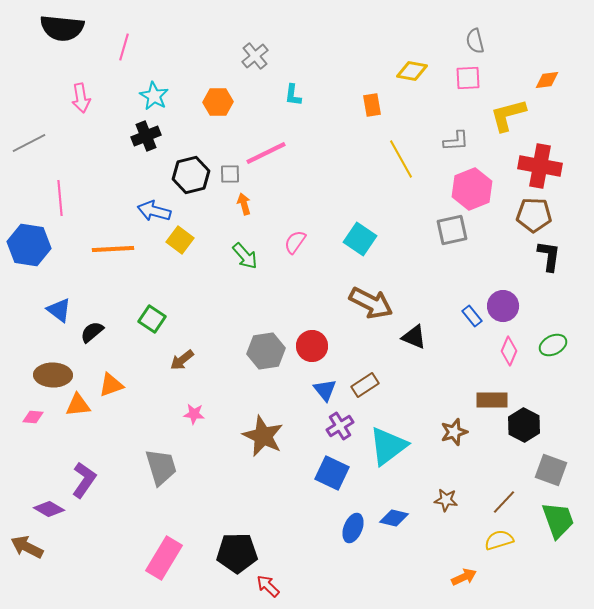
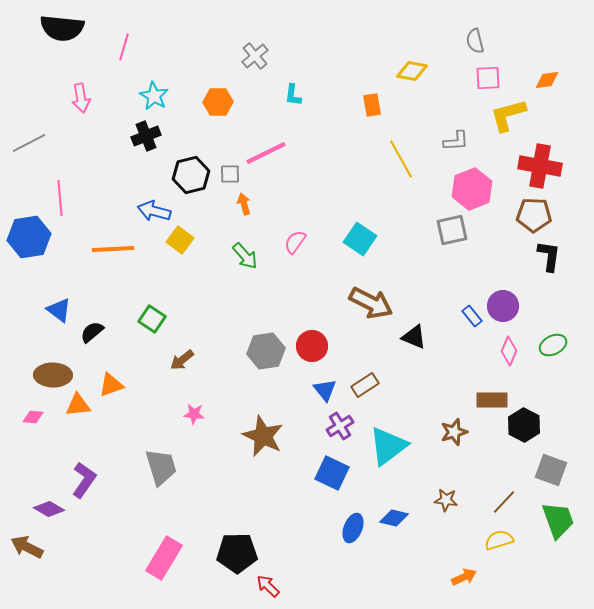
pink square at (468, 78): moved 20 px right
blue hexagon at (29, 245): moved 8 px up; rotated 18 degrees counterclockwise
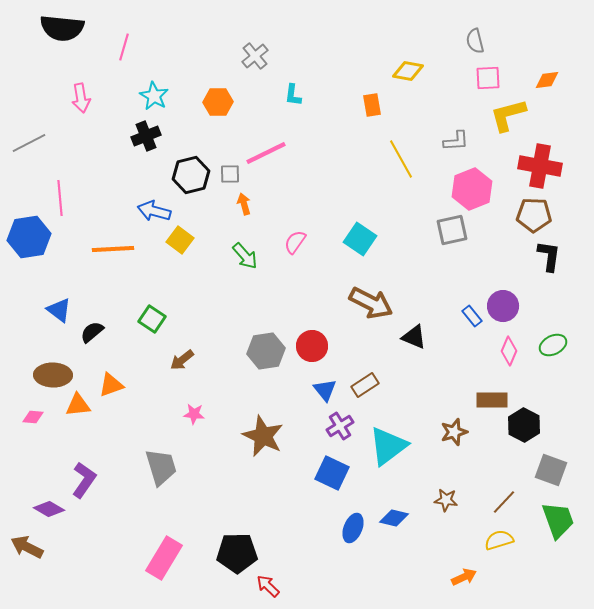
yellow diamond at (412, 71): moved 4 px left
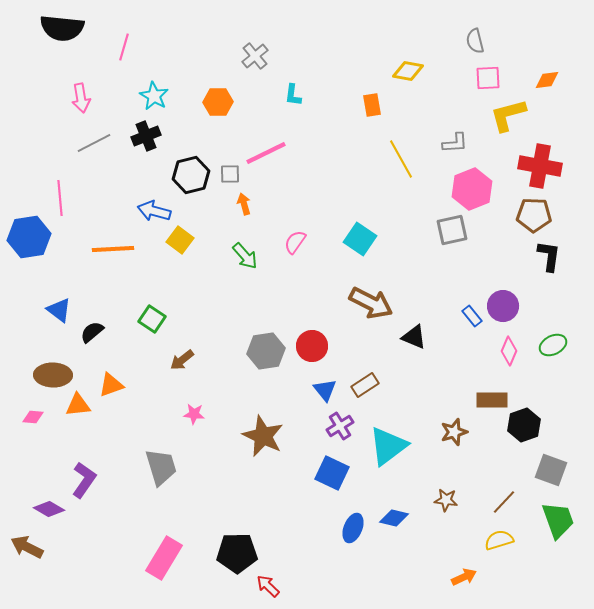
gray L-shape at (456, 141): moved 1 px left, 2 px down
gray line at (29, 143): moved 65 px right
black hexagon at (524, 425): rotated 12 degrees clockwise
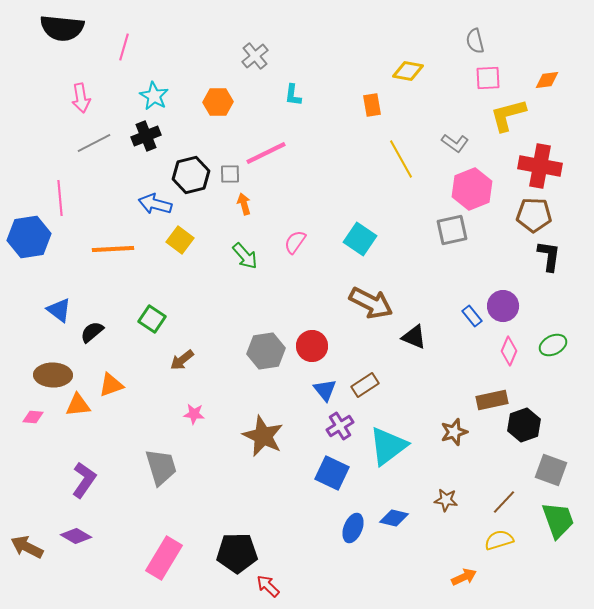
gray L-shape at (455, 143): rotated 40 degrees clockwise
blue arrow at (154, 211): moved 1 px right, 7 px up
brown rectangle at (492, 400): rotated 12 degrees counterclockwise
purple diamond at (49, 509): moved 27 px right, 27 px down
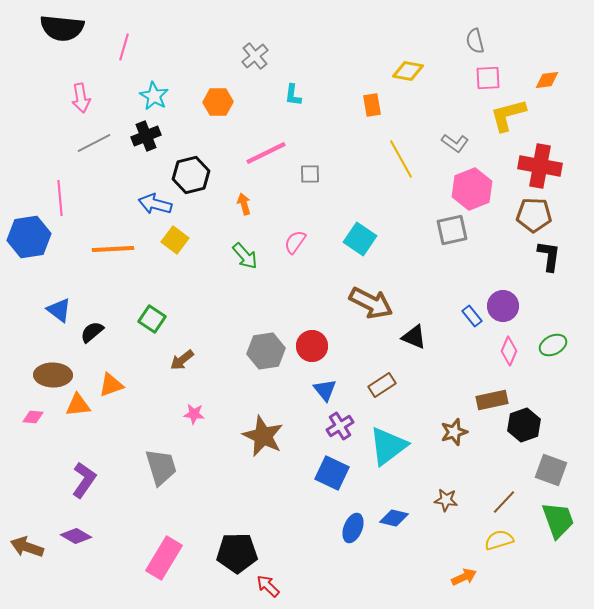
gray square at (230, 174): moved 80 px right
yellow square at (180, 240): moved 5 px left
brown rectangle at (365, 385): moved 17 px right
brown arrow at (27, 547): rotated 8 degrees counterclockwise
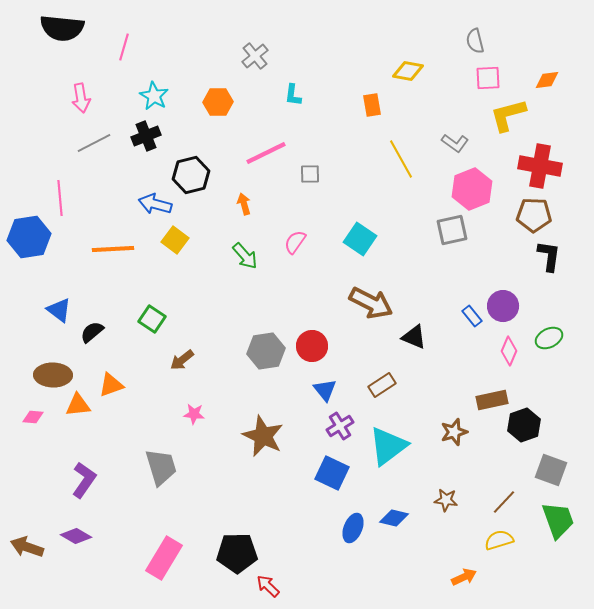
green ellipse at (553, 345): moved 4 px left, 7 px up
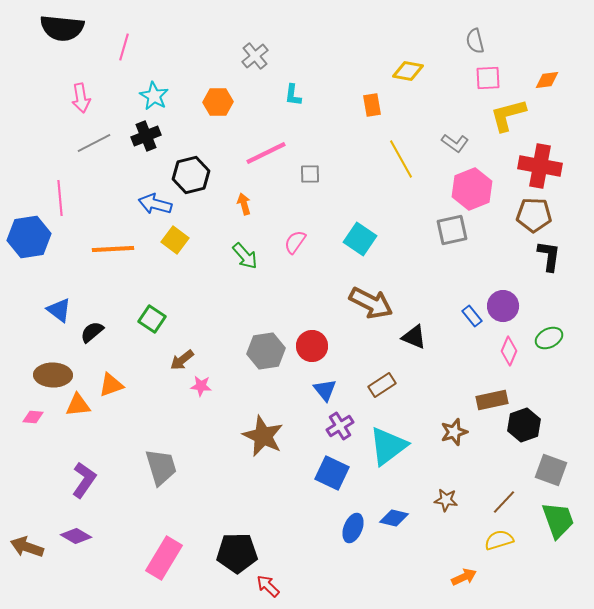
pink star at (194, 414): moved 7 px right, 28 px up
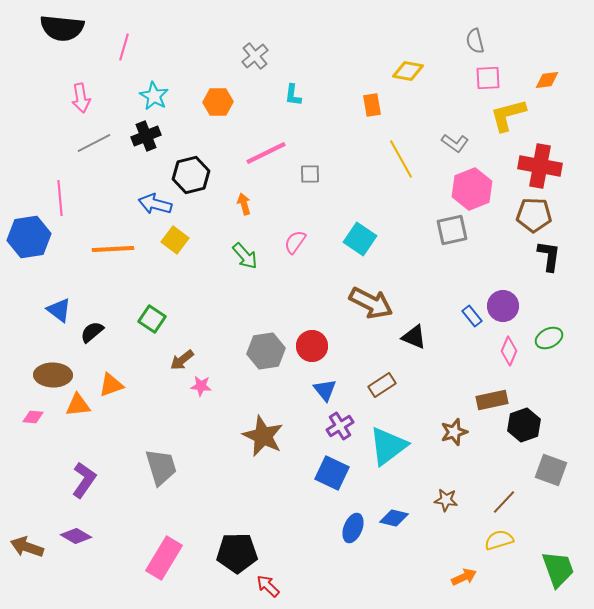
green trapezoid at (558, 520): moved 49 px down
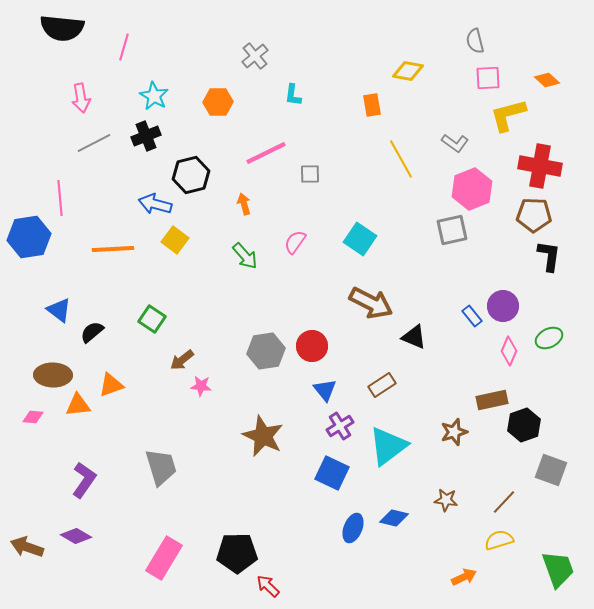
orange diamond at (547, 80): rotated 50 degrees clockwise
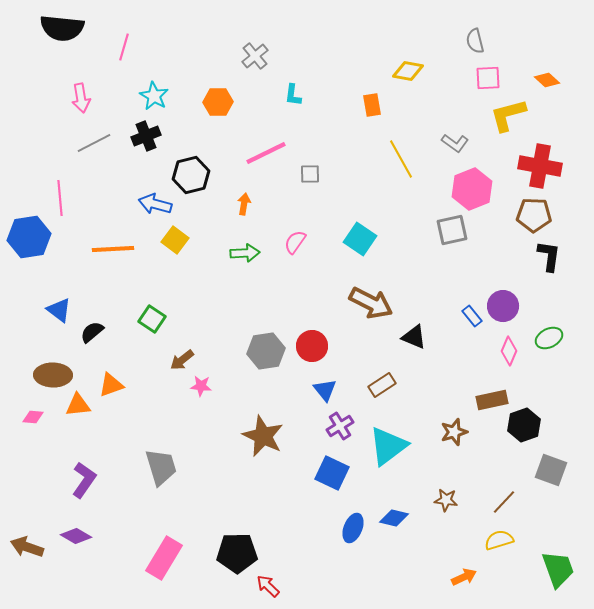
orange arrow at (244, 204): rotated 25 degrees clockwise
green arrow at (245, 256): moved 3 px up; rotated 52 degrees counterclockwise
